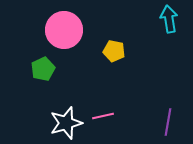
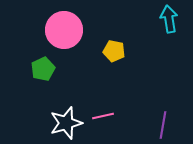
purple line: moved 5 px left, 3 px down
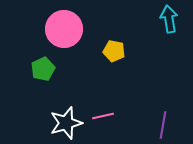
pink circle: moved 1 px up
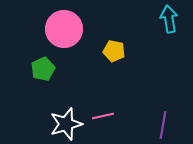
white star: moved 1 px down
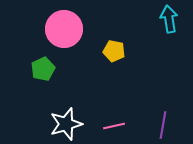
pink line: moved 11 px right, 10 px down
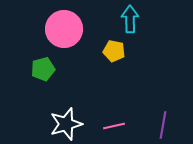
cyan arrow: moved 39 px left; rotated 8 degrees clockwise
green pentagon: rotated 10 degrees clockwise
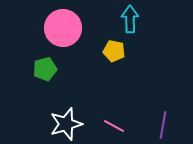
pink circle: moved 1 px left, 1 px up
green pentagon: moved 2 px right
pink line: rotated 40 degrees clockwise
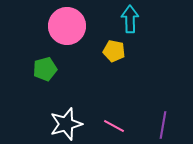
pink circle: moved 4 px right, 2 px up
